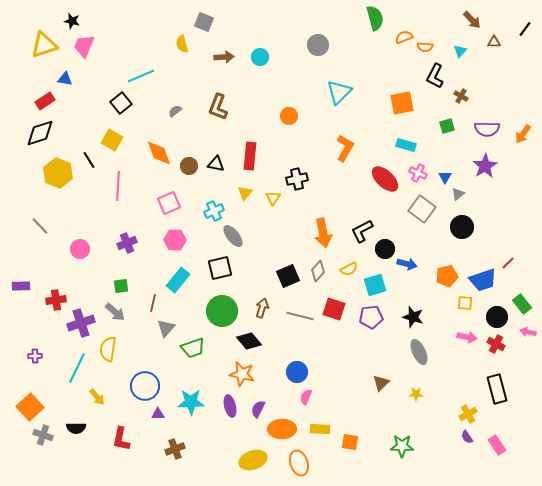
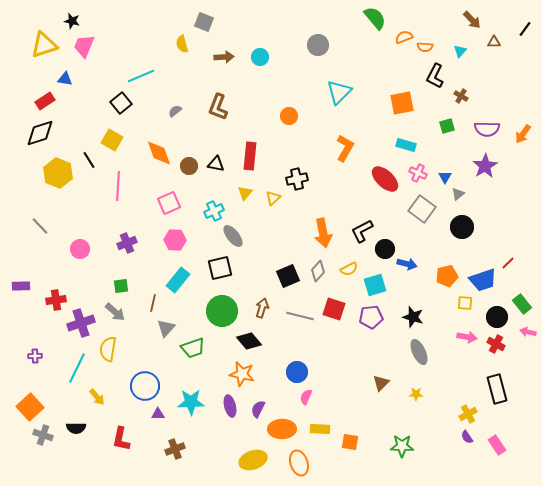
green semicircle at (375, 18): rotated 25 degrees counterclockwise
yellow triangle at (273, 198): rotated 14 degrees clockwise
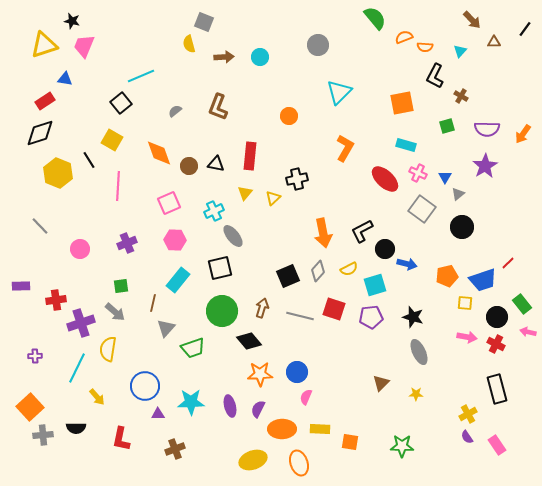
yellow semicircle at (182, 44): moved 7 px right
orange star at (242, 374): moved 18 px right; rotated 15 degrees counterclockwise
gray cross at (43, 435): rotated 24 degrees counterclockwise
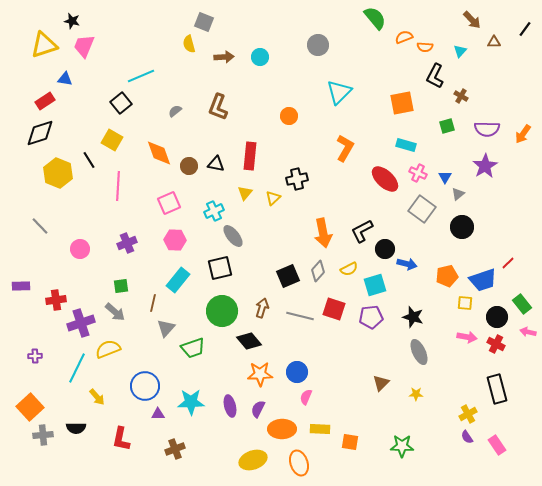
yellow semicircle at (108, 349): rotated 60 degrees clockwise
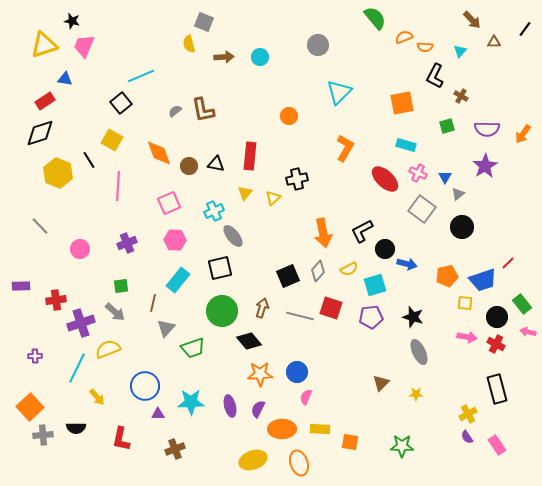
brown L-shape at (218, 107): moved 15 px left, 3 px down; rotated 32 degrees counterclockwise
red square at (334, 309): moved 3 px left, 1 px up
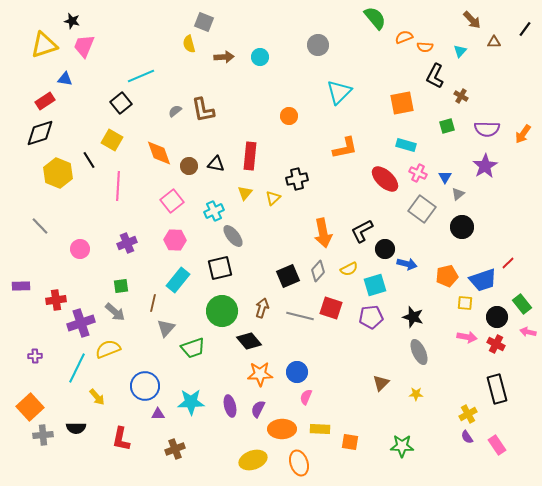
orange L-shape at (345, 148): rotated 48 degrees clockwise
pink square at (169, 203): moved 3 px right, 2 px up; rotated 15 degrees counterclockwise
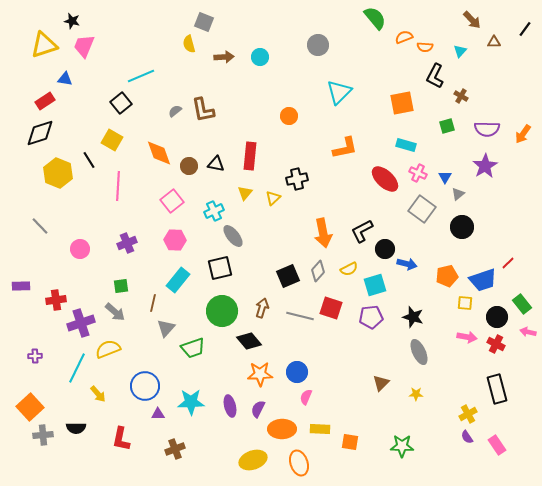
yellow arrow at (97, 397): moved 1 px right, 3 px up
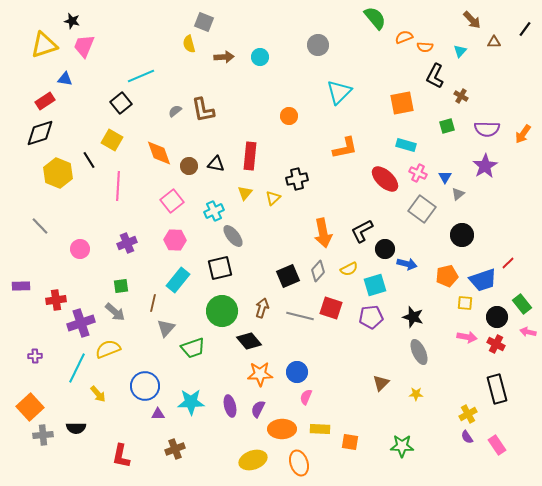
black circle at (462, 227): moved 8 px down
red L-shape at (121, 439): moved 17 px down
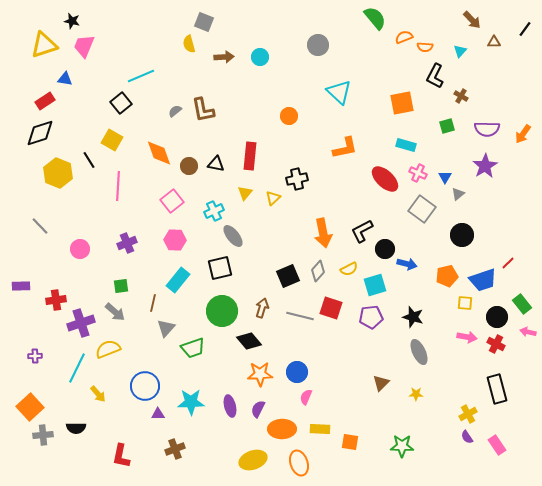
cyan triangle at (339, 92): rotated 32 degrees counterclockwise
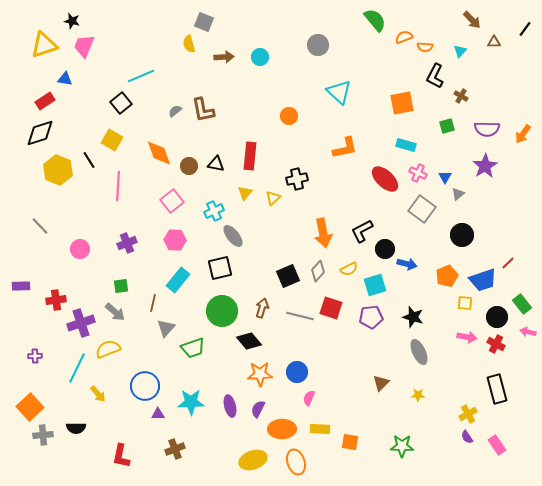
green semicircle at (375, 18): moved 2 px down
yellow hexagon at (58, 173): moved 3 px up
orange pentagon at (447, 276): rotated 10 degrees counterclockwise
yellow star at (416, 394): moved 2 px right, 1 px down
pink semicircle at (306, 397): moved 3 px right, 1 px down
orange ellipse at (299, 463): moved 3 px left, 1 px up
